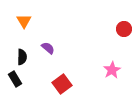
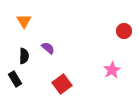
red circle: moved 2 px down
black semicircle: moved 2 px right, 1 px up
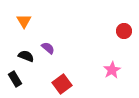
black semicircle: moved 2 px right; rotated 70 degrees counterclockwise
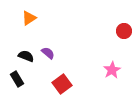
orange triangle: moved 5 px right, 3 px up; rotated 28 degrees clockwise
purple semicircle: moved 5 px down
black rectangle: moved 2 px right
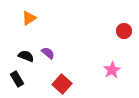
red square: rotated 12 degrees counterclockwise
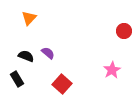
orange triangle: rotated 14 degrees counterclockwise
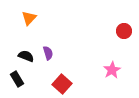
purple semicircle: rotated 32 degrees clockwise
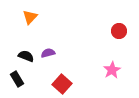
orange triangle: moved 1 px right, 1 px up
red circle: moved 5 px left
purple semicircle: rotated 88 degrees counterclockwise
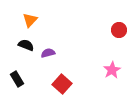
orange triangle: moved 3 px down
red circle: moved 1 px up
black semicircle: moved 11 px up
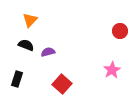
red circle: moved 1 px right, 1 px down
purple semicircle: moved 1 px up
black rectangle: rotated 49 degrees clockwise
